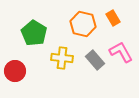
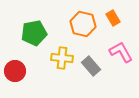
green pentagon: rotated 30 degrees clockwise
gray rectangle: moved 4 px left, 6 px down
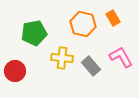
pink L-shape: moved 5 px down
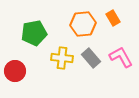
orange hexagon: rotated 20 degrees counterclockwise
gray rectangle: moved 8 px up
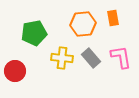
orange rectangle: rotated 21 degrees clockwise
pink L-shape: rotated 20 degrees clockwise
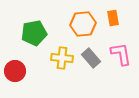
pink L-shape: moved 3 px up
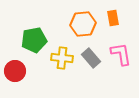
green pentagon: moved 7 px down
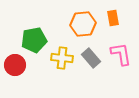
red circle: moved 6 px up
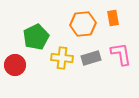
green pentagon: moved 2 px right, 3 px up; rotated 15 degrees counterclockwise
gray rectangle: rotated 66 degrees counterclockwise
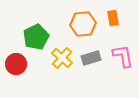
pink L-shape: moved 2 px right, 2 px down
yellow cross: rotated 35 degrees clockwise
red circle: moved 1 px right, 1 px up
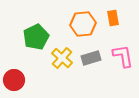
red circle: moved 2 px left, 16 px down
